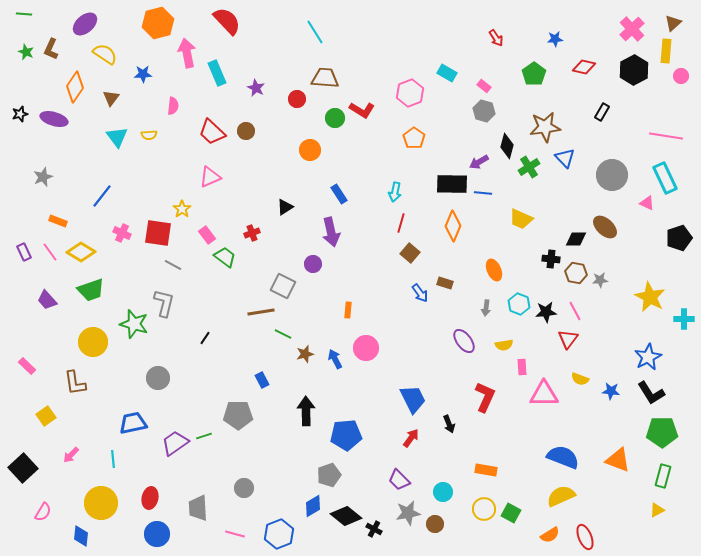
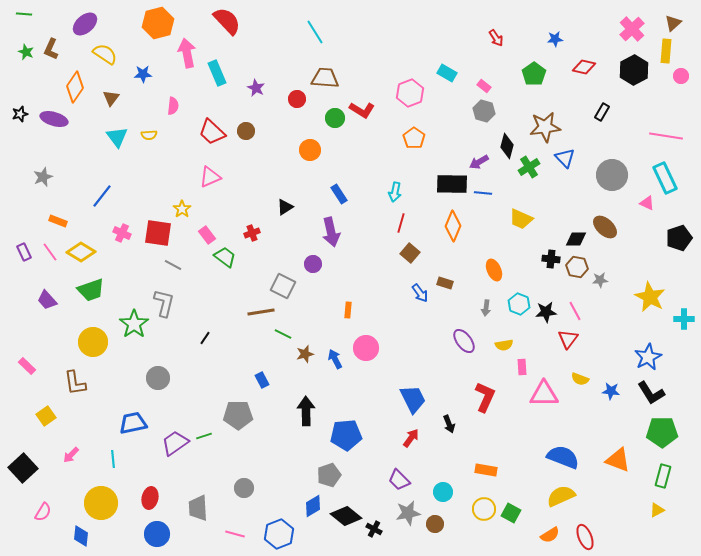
brown hexagon at (576, 273): moved 1 px right, 6 px up
green star at (134, 324): rotated 20 degrees clockwise
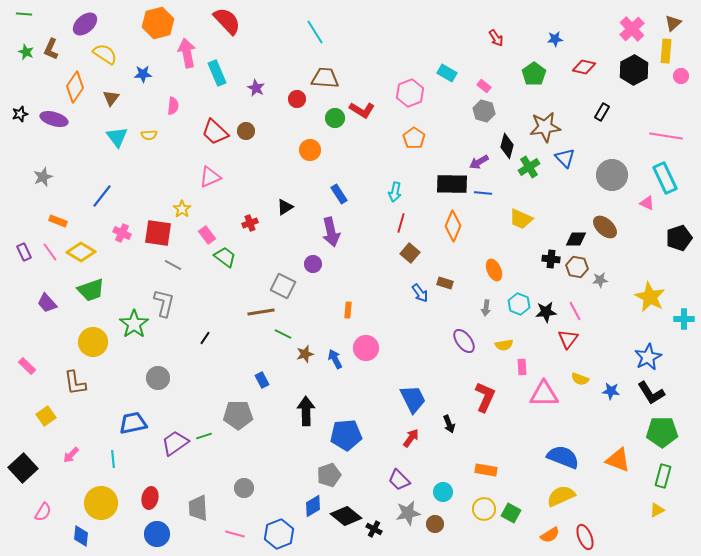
red trapezoid at (212, 132): moved 3 px right
red cross at (252, 233): moved 2 px left, 10 px up
purple trapezoid at (47, 300): moved 3 px down
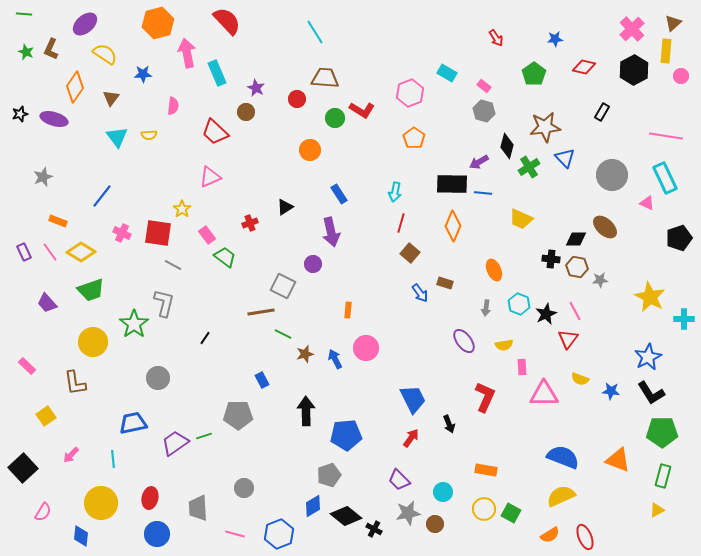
brown circle at (246, 131): moved 19 px up
black star at (546, 312): moved 2 px down; rotated 20 degrees counterclockwise
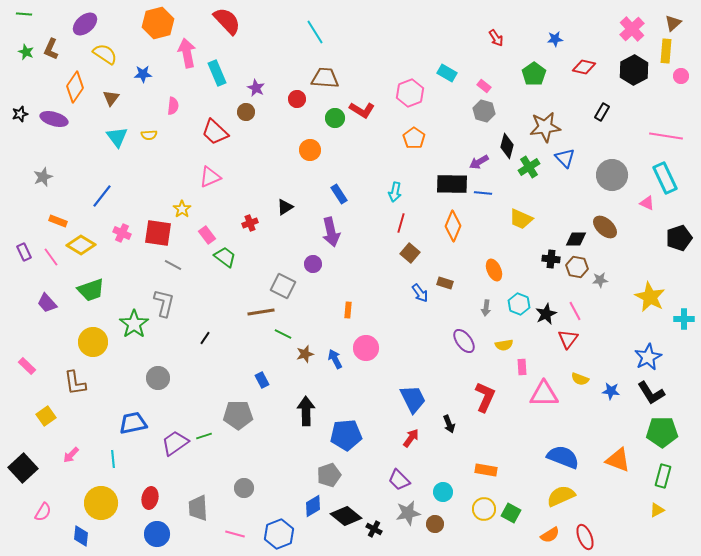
pink line at (50, 252): moved 1 px right, 5 px down
yellow diamond at (81, 252): moved 7 px up
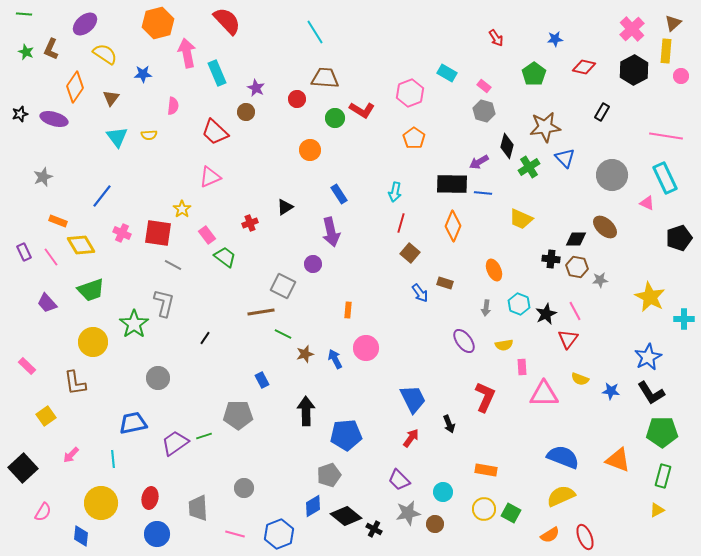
yellow diamond at (81, 245): rotated 28 degrees clockwise
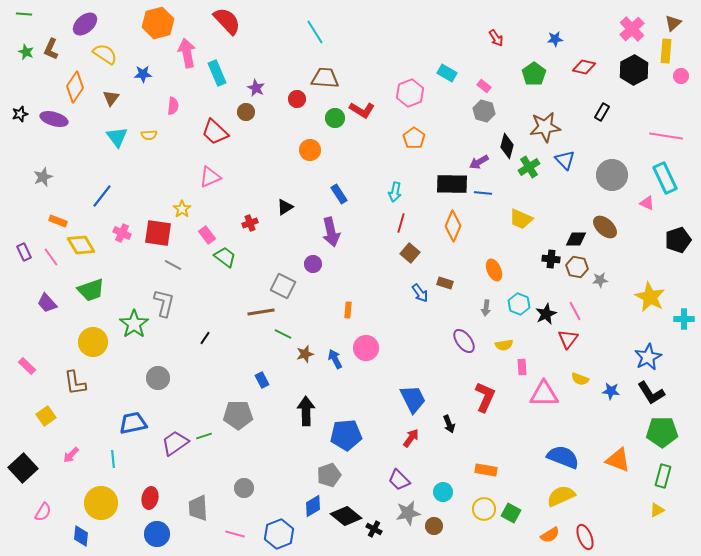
blue triangle at (565, 158): moved 2 px down
black pentagon at (679, 238): moved 1 px left, 2 px down
brown circle at (435, 524): moved 1 px left, 2 px down
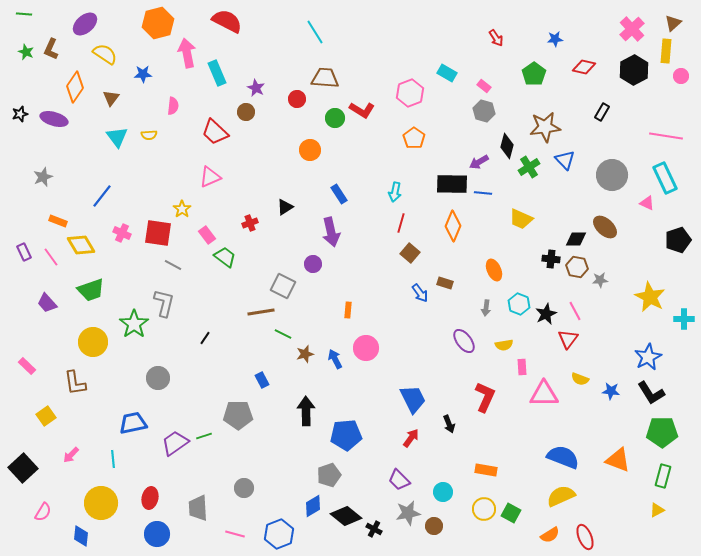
red semicircle at (227, 21): rotated 20 degrees counterclockwise
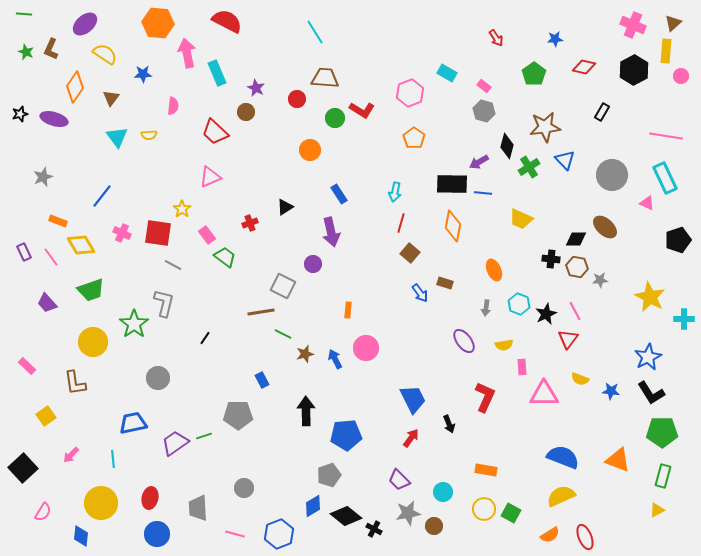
orange hexagon at (158, 23): rotated 20 degrees clockwise
pink cross at (632, 29): moved 1 px right, 4 px up; rotated 25 degrees counterclockwise
orange diamond at (453, 226): rotated 12 degrees counterclockwise
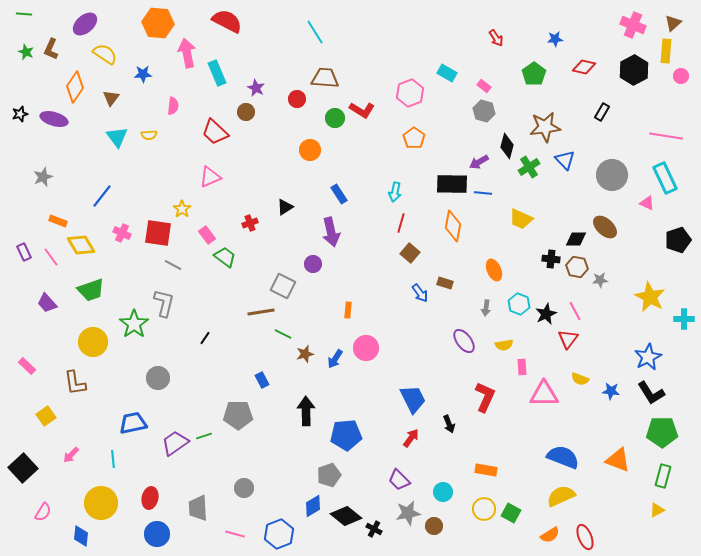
blue arrow at (335, 359): rotated 120 degrees counterclockwise
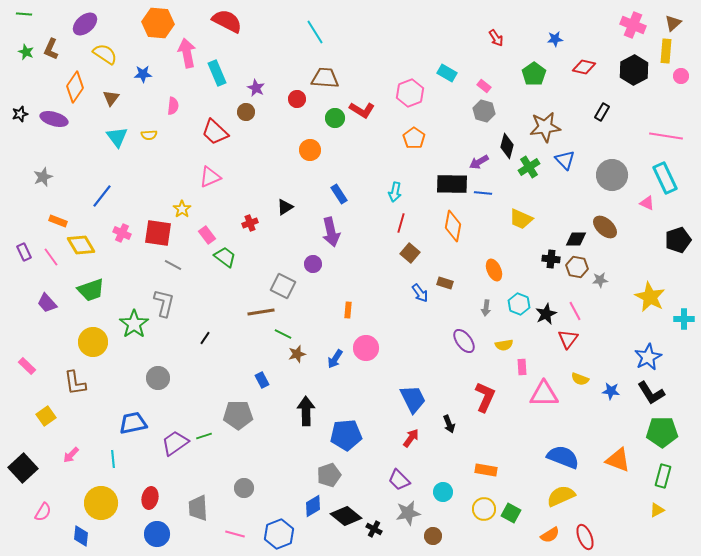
brown star at (305, 354): moved 8 px left
brown circle at (434, 526): moved 1 px left, 10 px down
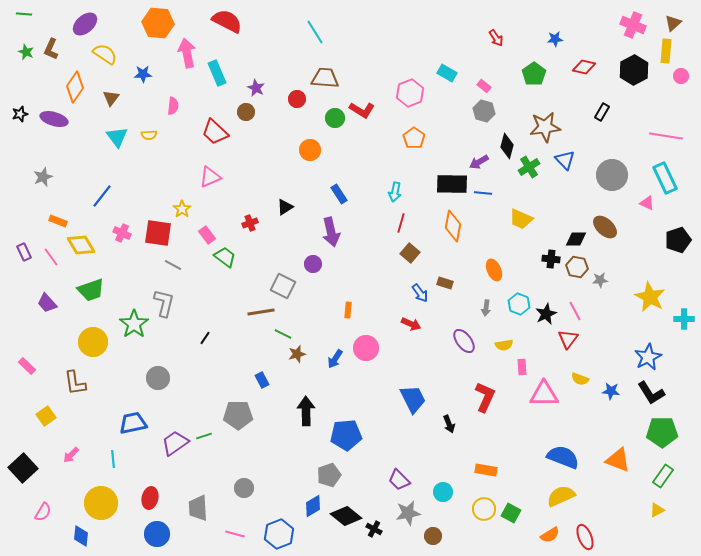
red arrow at (411, 438): moved 114 px up; rotated 78 degrees clockwise
green rectangle at (663, 476): rotated 20 degrees clockwise
